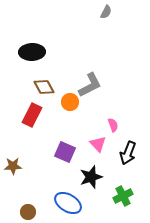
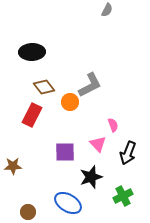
gray semicircle: moved 1 px right, 2 px up
brown diamond: rotated 10 degrees counterclockwise
purple square: rotated 25 degrees counterclockwise
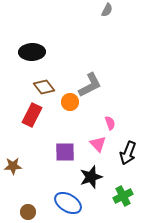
pink semicircle: moved 3 px left, 2 px up
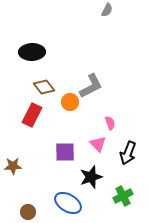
gray L-shape: moved 1 px right, 1 px down
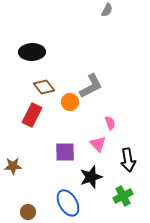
black arrow: moved 7 px down; rotated 30 degrees counterclockwise
blue ellipse: rotated 28 degrees clockwise
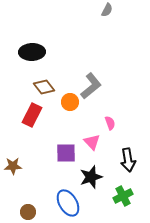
gray L-shape: rotated 12 degrees counterclockwise
pink triangle: moved 6 px left, 2 px up
purple square: moved 1 px right, 1 px down
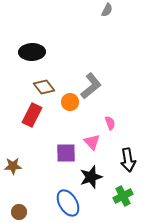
brown circle: moved 9 px left
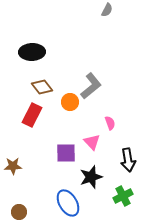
brown diamond: moved 2 px left
